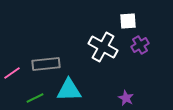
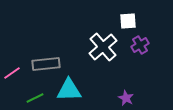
white cross: rotated 20 degrees clockwise
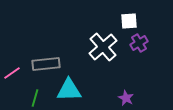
white square: moved 1 px right
purple cross: moved 1 px left, 2 px up
green line: rotated 48 degrees counterclockwise
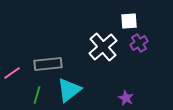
gray rectangle: moved 2 px right
cyan triangle: rotated 36 degrees counterclockwise
green line: moved 2 px right, 3 px up
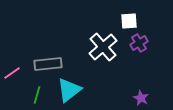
purple star: moved 15 px right
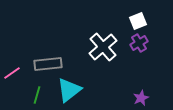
white square: moved 9 px right; rotated 18 degrees counterclockwise
purple star: rotated 21 degrees clockwise
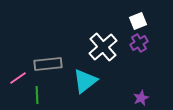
pink line: moved 6 px right, 5 px down
cyan triangle: moved 16 px right, 9 px up
green line: rotated 18 degrees counterclockwise
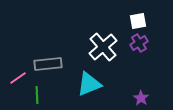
white square: rotated 12 degrees clockwise
cyan triangle: moved 4 px right, 3 px down; rotated 16 degrees clockwise
purple star: rotated 14 degrees counterclockwise
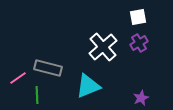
white square: moved 4 px up
gray rectangle: moved 4 px down; rotated 20 degrees clockwise
cyan triangle: moved 1 px left, 2 px down
purple star: rotated 14 degrees clockwise
